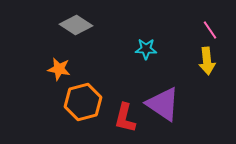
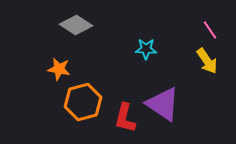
yellow arrow: rotated 28 degrees counterclockwise
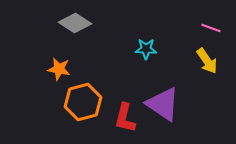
gray diamond: moved 1 px left, 2 px up
pink line: moved 1 px right, 2 px up; rotated 36 degrees counterclockwise
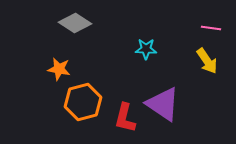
pink line: rotated 12 degrees counterclockwise
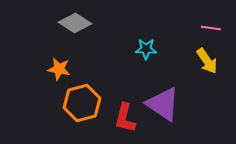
orange hexagon: moved 1 px left, 1 px down
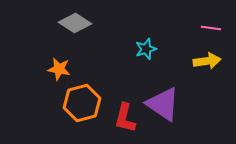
cyan star: rotated 20 degrees counterclockwise
yellow arrow: rotated 64 degrees counterclockwise
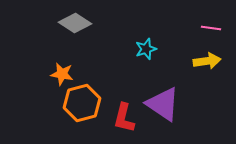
orange star: moved 3 px right, 5 px down
red L-shape: moved 1 px left
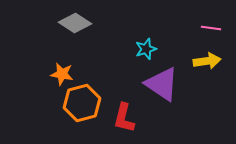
purple triangle: moved 1 px left, 20 px up
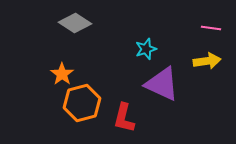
orange star: rotated 25 degrees clockwise
purple triangle: rotated 9 degrees counterclockwise
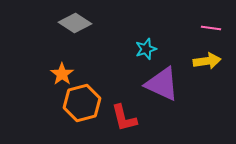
red L-shape: rotated 28 degrees counterclockwise
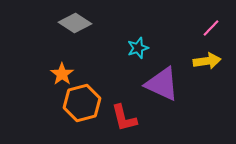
pink line: rotated 54 degrees counterclockwise
cyan star: moved 8 px left, 1 px up
